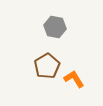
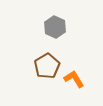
gray hexagon: rotated 15 degrees clockwise
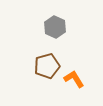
brown pentagon: rotated 15 degrees clockwise
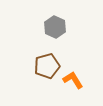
orange L-shape: moved 1 px left, 1 px down
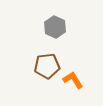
brown pentagon: rotated 10 degrees clockwise
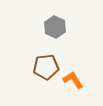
brown pentagon: moved 1 px left, 1 px down
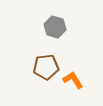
gray hexagon: rotated 10 degrees counterclockwise
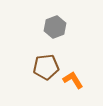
gray hexagon: rotated 25 degrees clockwise
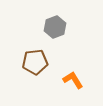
brown pentagon: moved 11 px left, 5 px up
